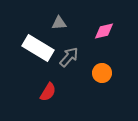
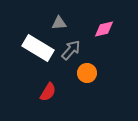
pink diamond: moved 2 px up
gray arrow: moved 2 px right, 7 px up
orange circle: moved 15 px left
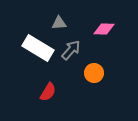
pink diamond: rotated 15 degrees clockwise
orange circle: moved 7 px right
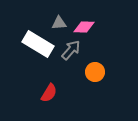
pink diamond: moved 20 px left, 2 px up
white rectangle: moved 4 px up
orange circle: moved 1 px right, 1 px up
red semicircle: moved 1 px right, 1 px down
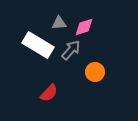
pink diamond: rotated 20 degrees counterclockwise
white rectangle: moved 1 px down
red semicircle: rotated 12 degrees clockwise
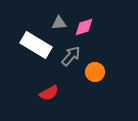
white rectangle: moved 2 px left
gray arrow: moved 6 px down
red semicircle: rotated 18 degrees clockwise
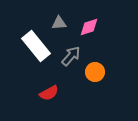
pink diamond: moved 5 px right
white rectangle: moved 1 px down; rotated 20 degrees clockwise
